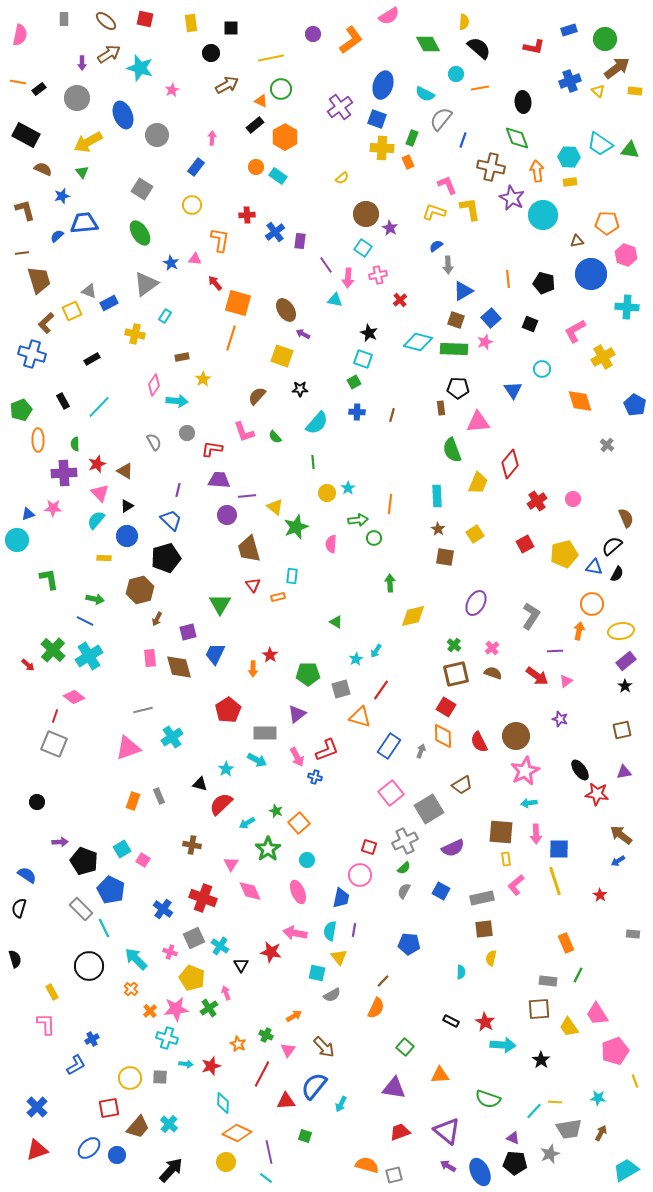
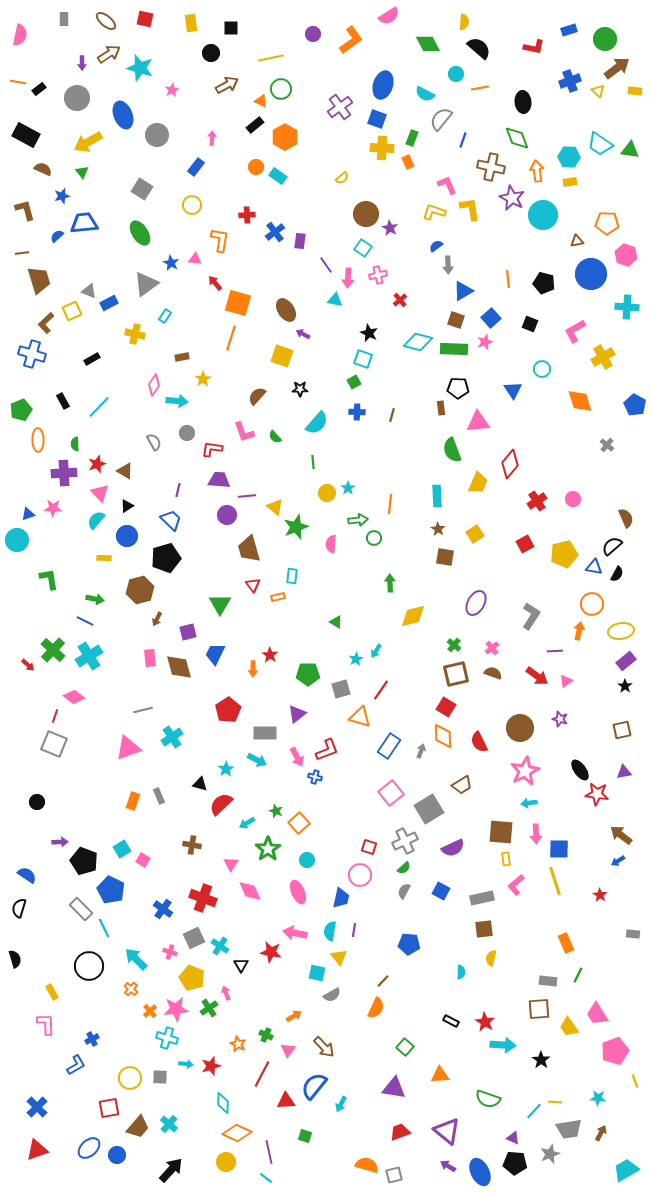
brown circle at (516, 736): moved 4 px right, 8 px up
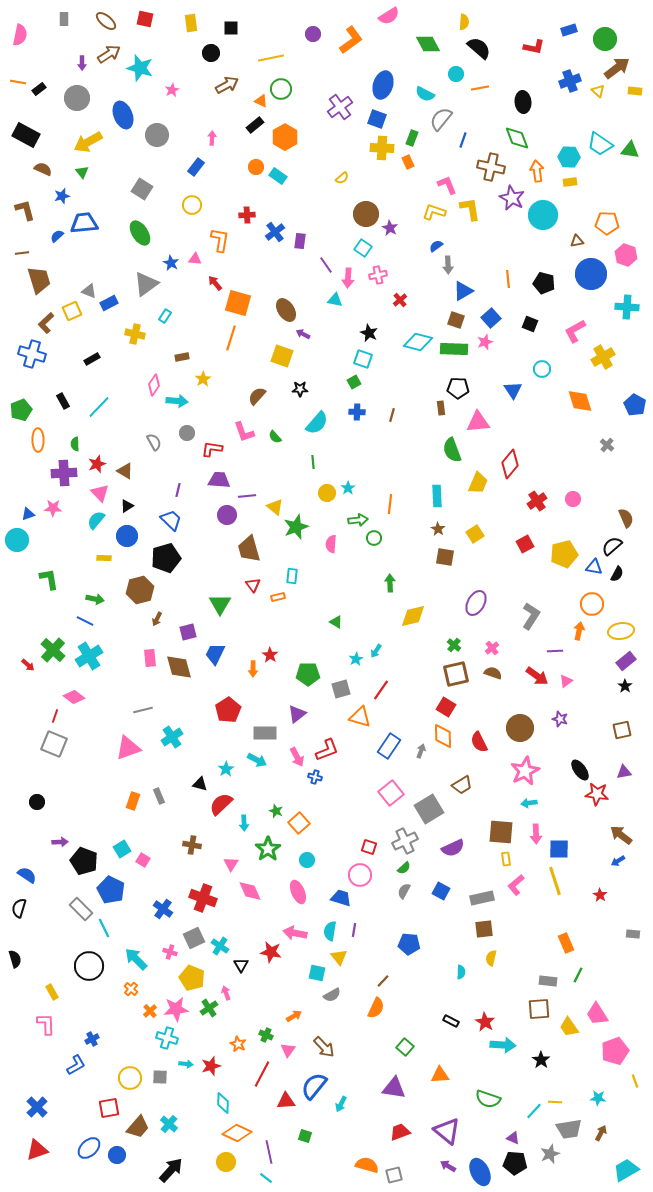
cyan arrow at (247, 823): moved 3 px left; rotated 63 degrees counterclockwise
blue trapezoid at (341, 898): rotated 85 degrees counterclockwise
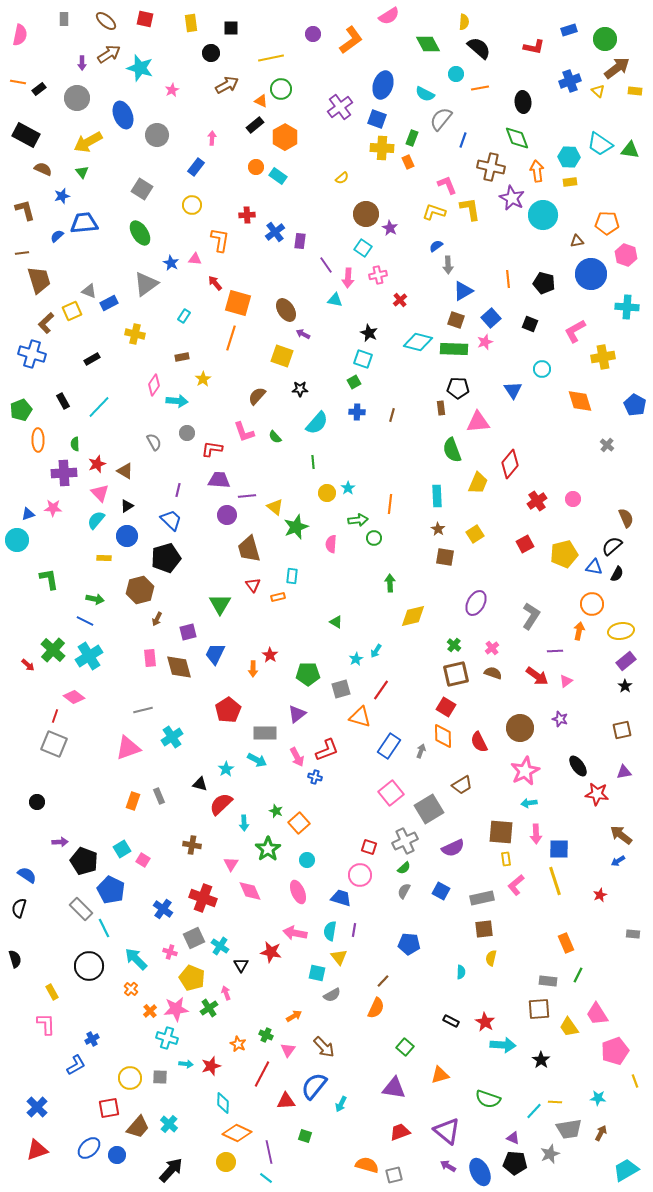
cyan rectangle at (165, 316): moved 19 px right
yellow cross at (603, 357): rotated 20 degrees clockwise
black ellipse at (580, 770): moved 2 px left, 4 px up
red star at (600, 895): rotated 16 degrees clockwise
orange triangle at (440, 1075): rotated 12 degrees counterclockwise
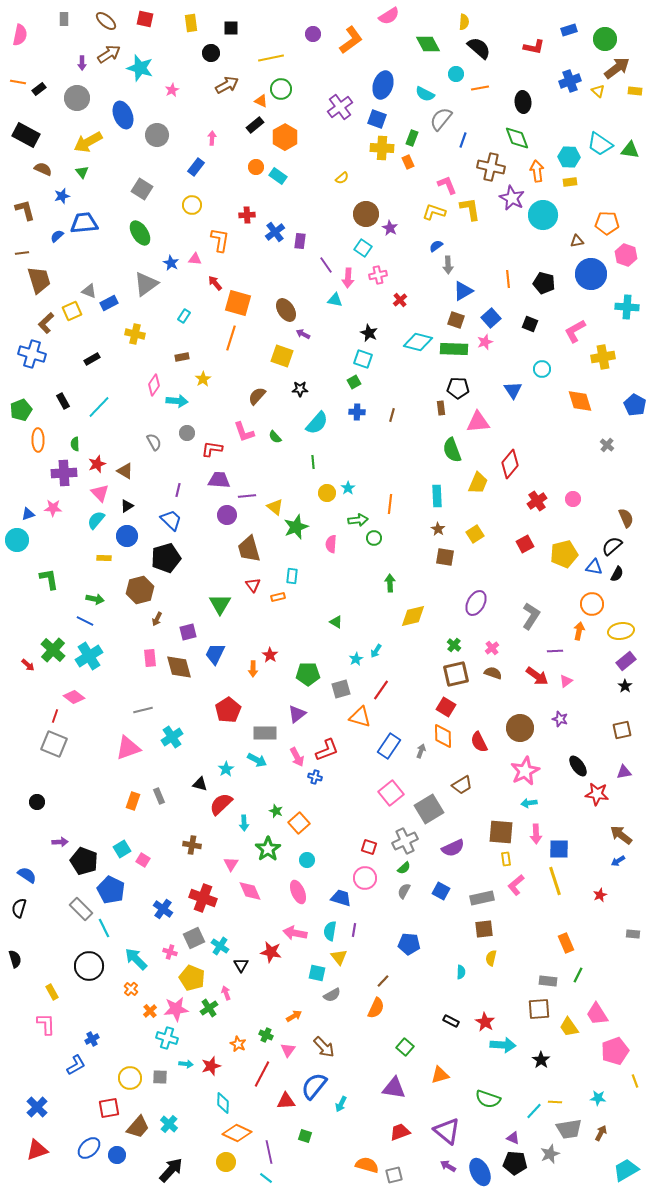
pink circle at (360, 875): moved 5 px right, 3 px down
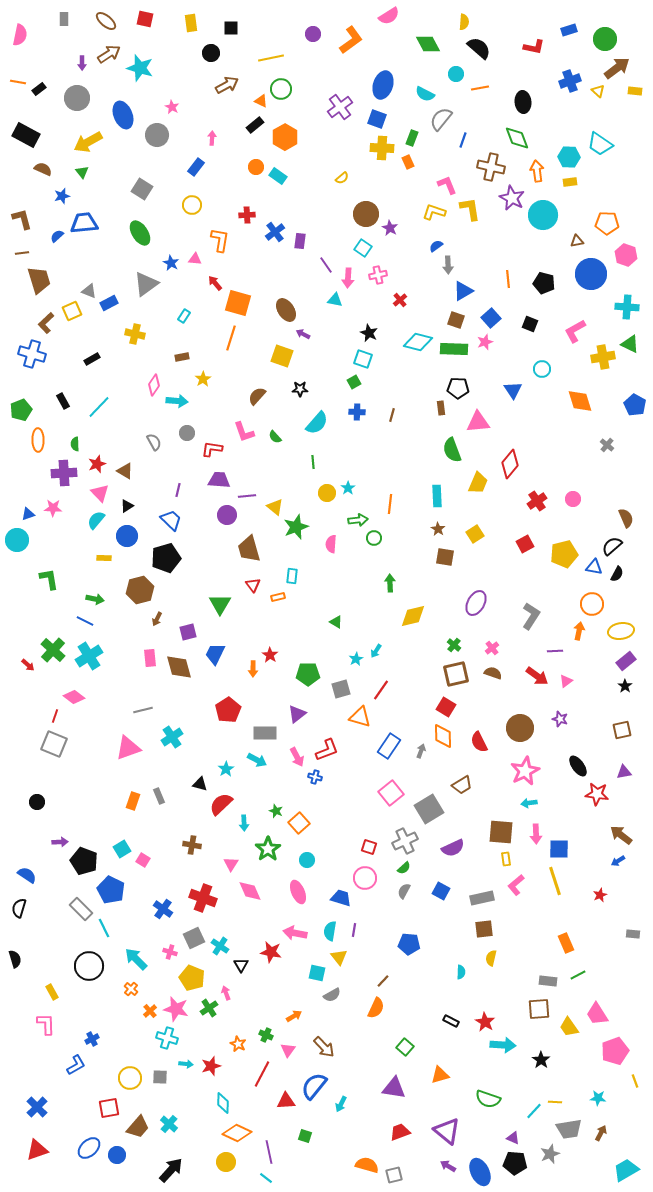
pink star at (172, 90): moved 17 px down; rotated 16 degrees counterclockwise
green triangle at (630, 150): moved 194 px down; rotated 18 degrees clockwise
brown L-shape at (25, 210): moved 3 px left, 9 px down
green line at (578, 975): rotated 35 degrees clockwise
pink star at (176, 1009): rotated 20 degrees clockwise
